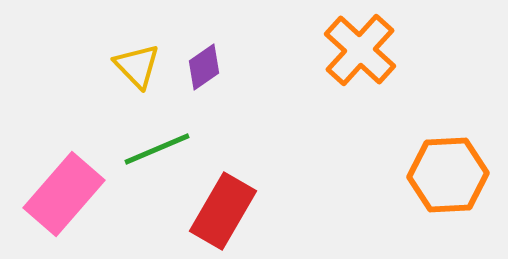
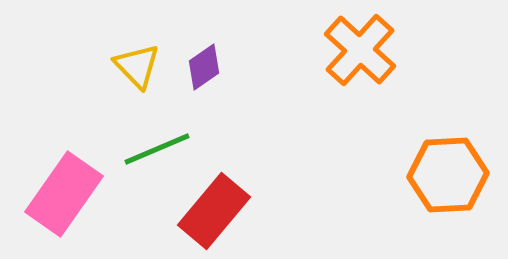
pink rectangle: rotated 6 degrees counterclockwise
red rectangle: moved 9 px left; rotated 10 degrees clockwise
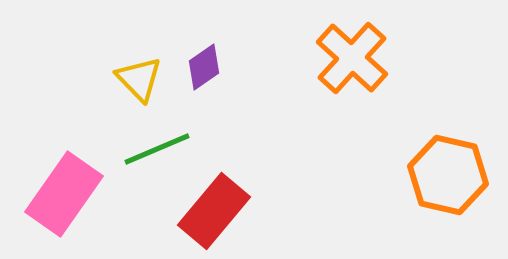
orange cross: moved 8 px left, 8 px down
yellow triangle: moved 2 px right, 13 px down
orange hexagon: rotated 16 degrees clockwise
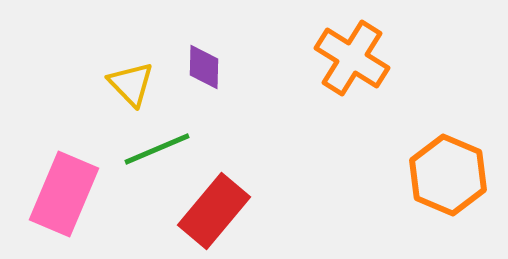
orange cross: rotated 10 degrees counterclockwise
purple diamond: rotated 54 degrees counterclockwise
yellow triangle: moved 8 px left, 5 px down
orange hexagon: rotated 10 degrees clockwise
pink rectangle: rotated 12 degrees counterclockwise
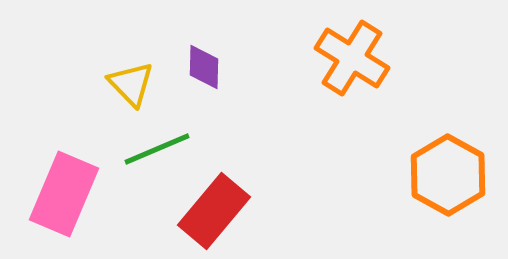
orange hexagon: rotated 6 degrees clockwise
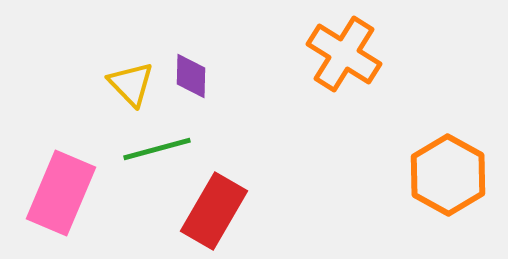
orange cross: moved 8 px left, 4 px up
purple diamond: moved 13 px left, 9 px down
green line: rotated 8 degrees clockwise
pink rectangle: moved 3 px left, 1 px up
red rectangle: rotated 10 degrees counterclockwise
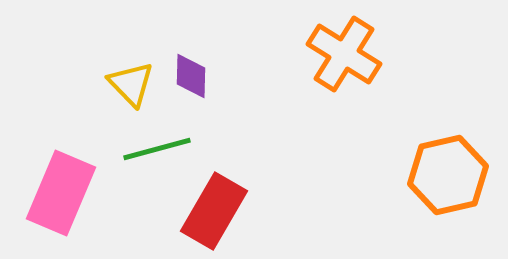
orange hexagon: rotated 18 degrees clockwise
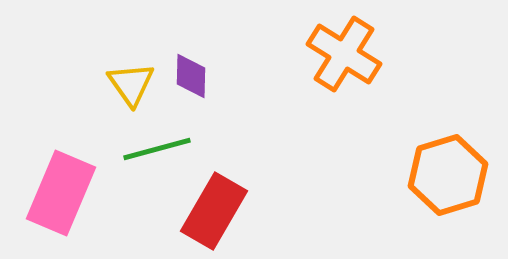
yellow triangle: rotated 9 degrees clockwise
orange hexagon: rotated 4 degrees counterclockwise
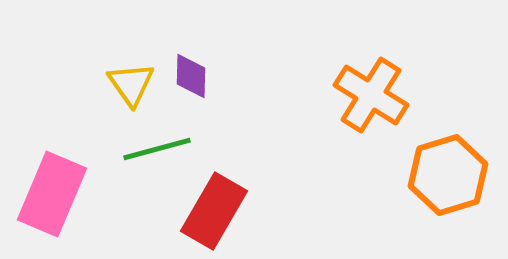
orange cross: moved 27 px right, 41 px down
pink rectangle: moved 9 px left, 1 px down
